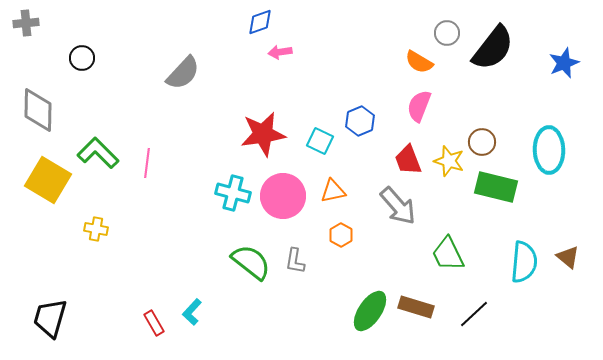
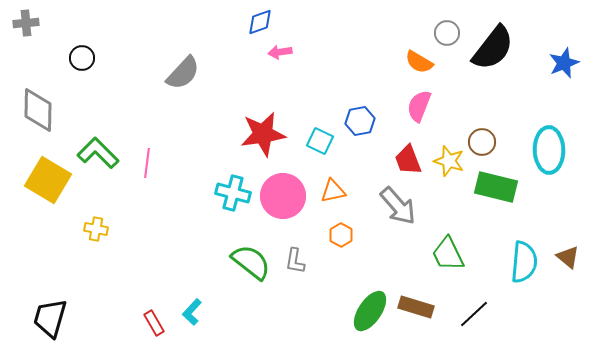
blue hexagon: rotated 12 degrees clockwise
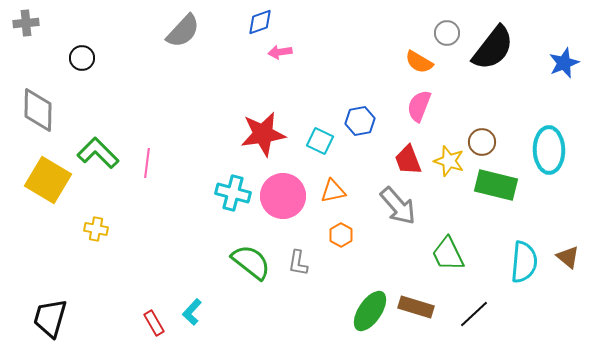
gray semicircle: moved 42 px up
green rectangle: moved 2 px up
gray L-shape: moved 3 px right, 2 px down
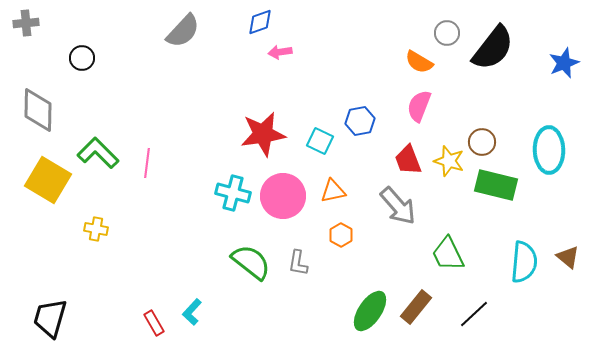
brown rectangle: rotated 68 degrees counterclockwise
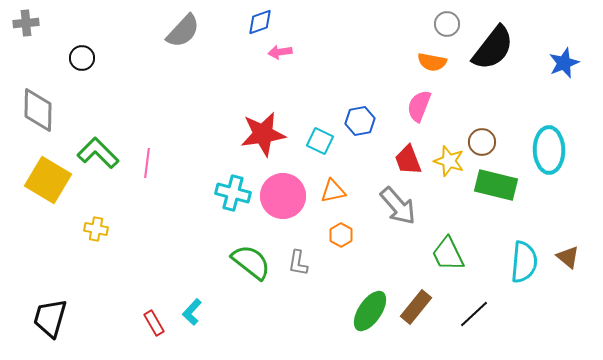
gray circle: moved 9 px up
orange semicircle: moved 13 px right; rotated 20 degrees counterclockwise
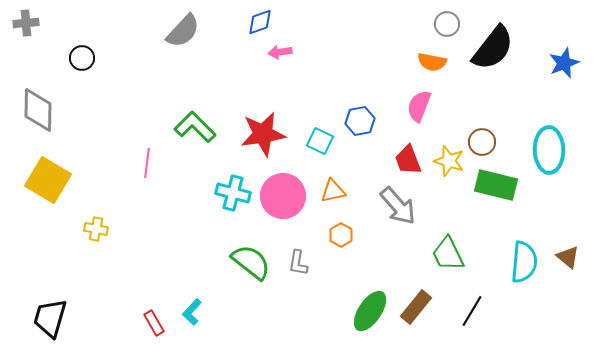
green L-shape: moved 97 px right, 26 px up
black line: moved 2 px left, 3 px up; rotated 16 degrees counterclockwise
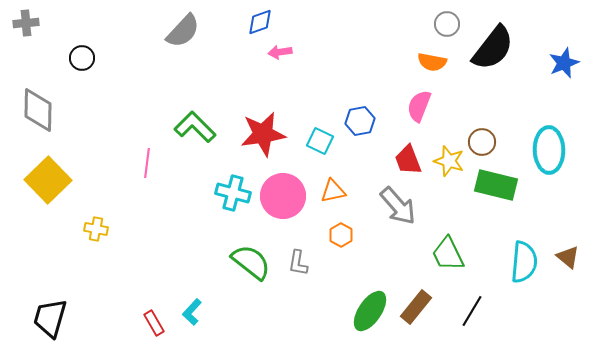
yellow square: rotated 15 degrees clockwise
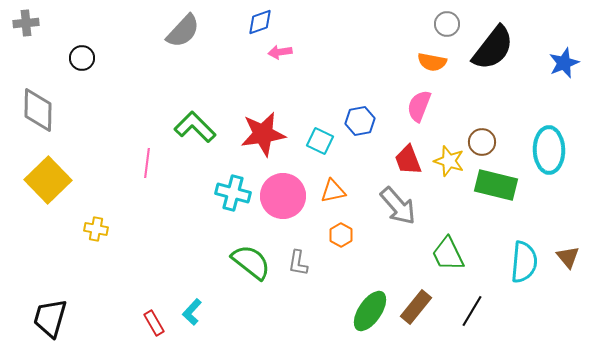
brown triangle: rotated 10 degrees clockwise
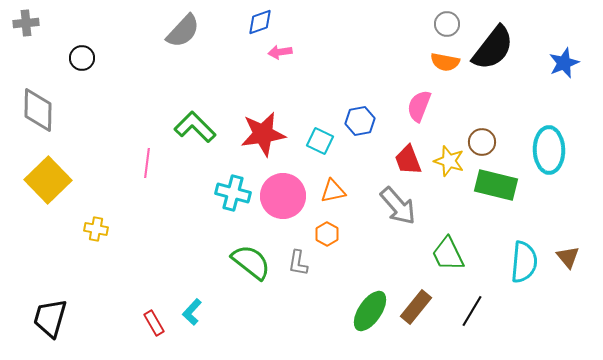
orange semicircle: moved 13 px right
orange hexagon: moved 14 px left, 1 px up
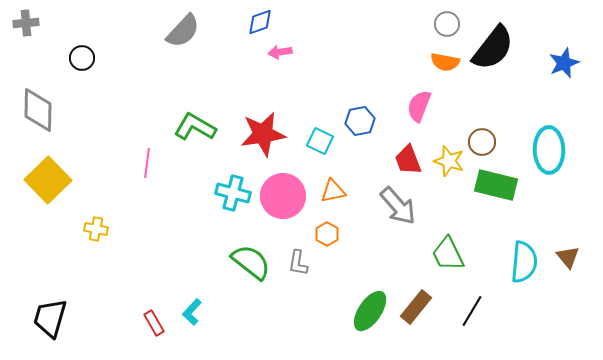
green L-shape: rotated 15 degrees counterclockwise
